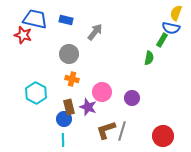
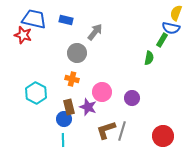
blue trapezoid: moved 1 px left
gray circle: moved 8 px right, 1 px up
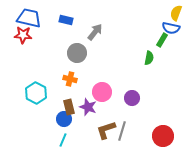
blue trapezoid: moved 5 px left, 1 px up
red star: rotated 12 degrees counterclockwise
orange cross: moved 2 px left
cyan line: rotated 24 degrees clockwise
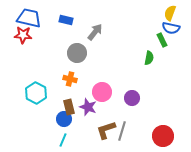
yellow semicircle: moved 6 px left
green rectangle: rotated 56 degrees counterclockwise
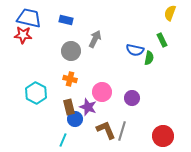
blue semicircle: moved 36 px left, 22 px down
gray arrow: moved 7 px down; rotated 12 degrees counterclockwise
gray circle: moved 6 px left, 2 px up
blue circle: moved 11 px right
brown L-shape: rotated 85 degrees clockwise
